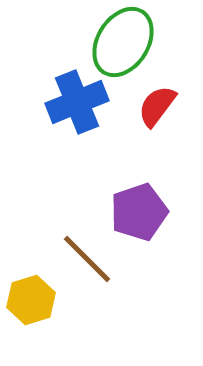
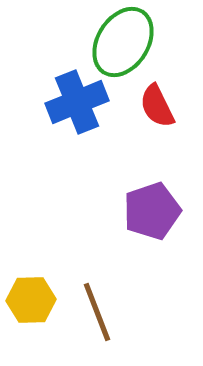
red semicircle: rotated 63 degrees counterclockwise
purple pentagon: moved 13 px right, 1 px up
brown line: moved 10 px right, 53 px down; rotated 24 degrees clockwise
yellow hexagon: rotated 15 degrees clockwise
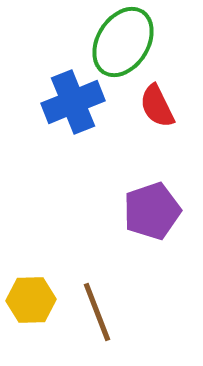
blue cross: moved 4 px left
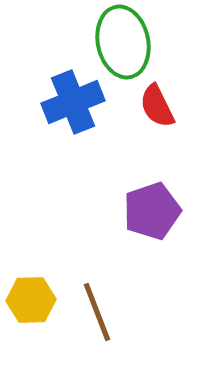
green ellipse: rotated 44 degrees counterclockwise
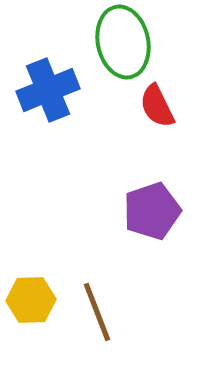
blue cross: moved 25 px left, 12 px up
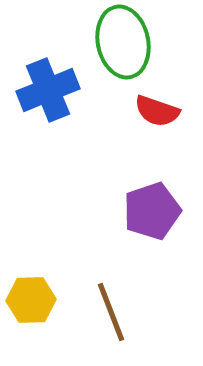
red semicircle: moved 5 px down; rotated 45 degrees counterclockwise
brown line: moved 14 px right
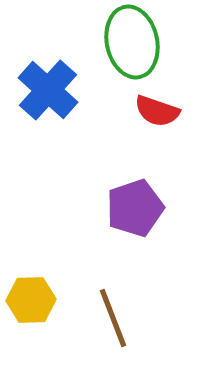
green ellipse: moved 9 px right
blue cross: rotated 26 degrees counterclockwise
purple pentagon: moved 17 px left, 3 px up
brown line: moved 2 px right, 6 px down
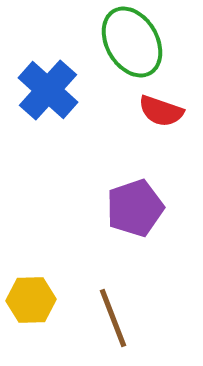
green ellipse: rotated 18 degrees counterclockwise
red semicircle: moved 4 px right
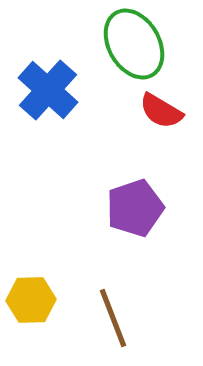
green ellipse: moved 2 px right, 2 px down
red semicircle: rotated 12 degrees clockwise
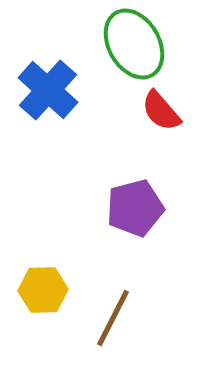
red semicircle: rotated 18 degrees clockwise
purple pentagon: rotated 4 degrees clockwise
yellow hexagon: moved 12 px right, 10 px up
brown line: rotated 48 degrees clockwise
